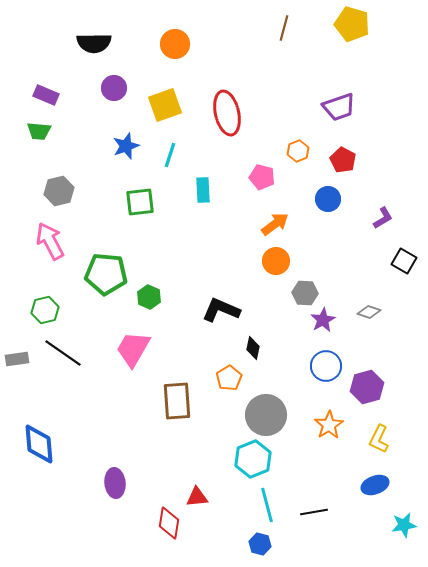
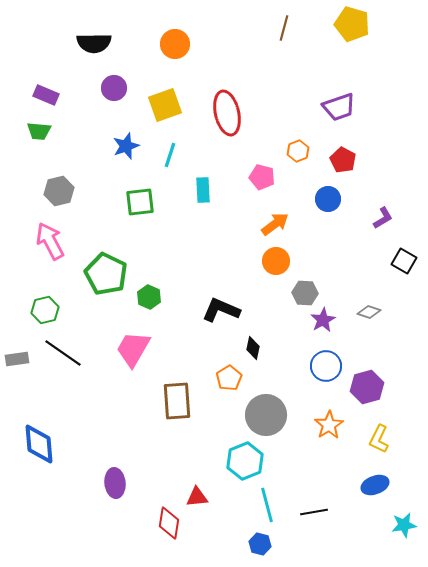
green pentagon at (106, 274): rotated 21 degrees clockwise
cyan hexagon at (253, 459): moved 8 px left, 2 px down
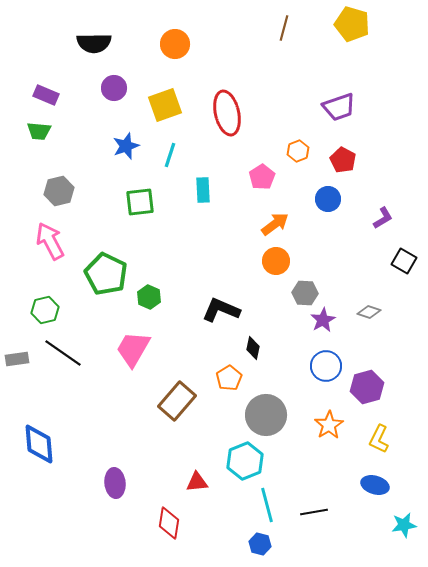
pink pentagon at (262, 177): rotated 25 degrees clockwise
brown rectangle at (177, 401): rotated 45 degrees clockwise
blue ellipse at (375, 485): rotated 36 degrees clockwise
red triangle at (197, 497): moved 15 px up
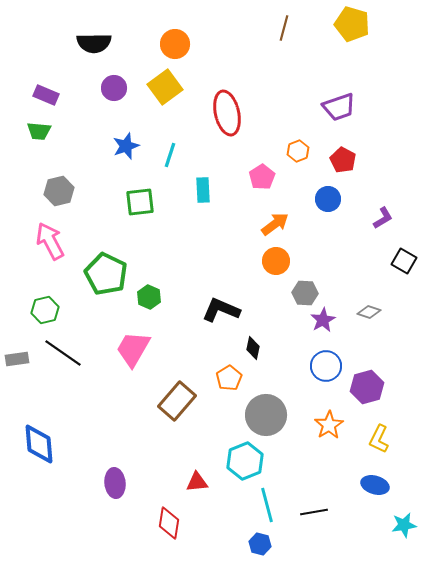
yellow square at (165, 105): moved 18 px up; rotated 16 degrees counterclockwise
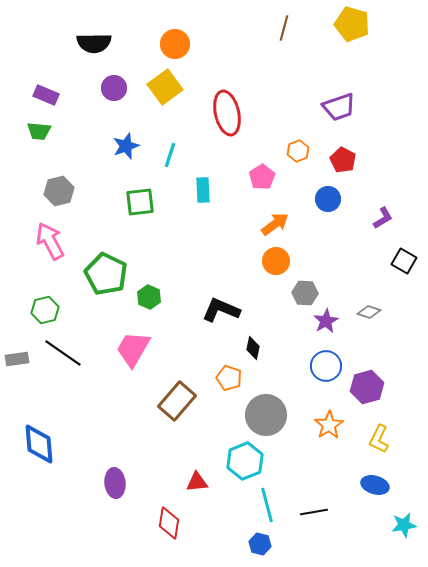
purple star at (323, 320): moved 3 px right, 1 px down
orange pentagon at (229, 378): rotated 20 degrees counterclockwise
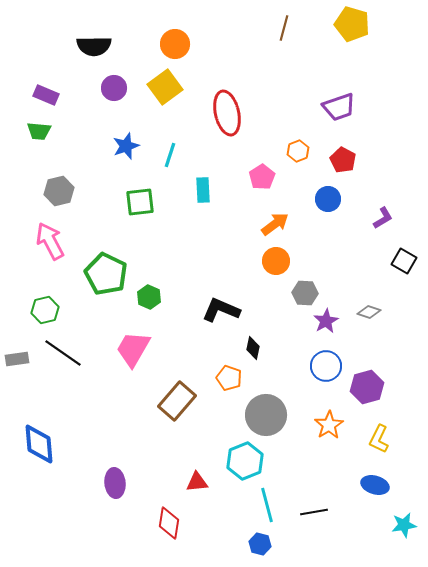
black semicircle at (94, 43): moved 3 px down
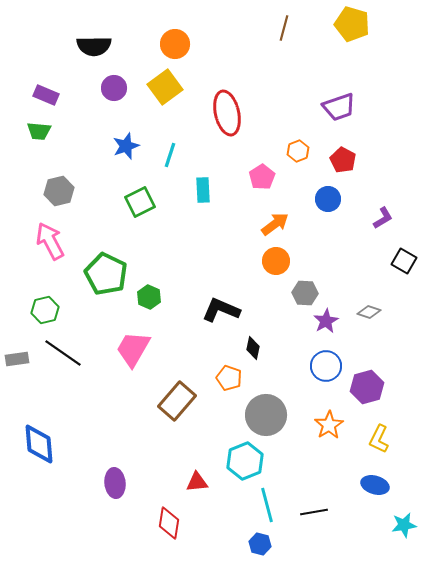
green square at (140, 202): rotated 20 degrees counterclockwise
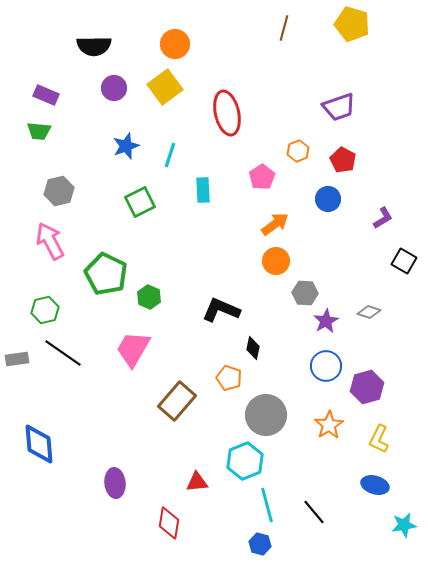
black line at (314, 512): rotated 60 degrees clockwise
